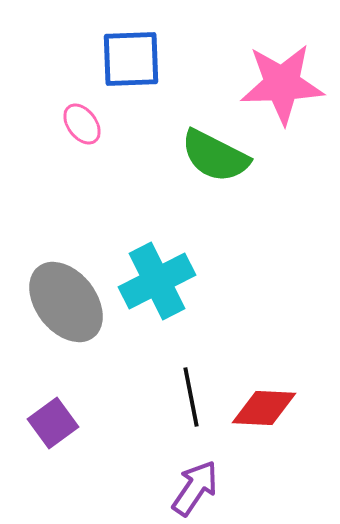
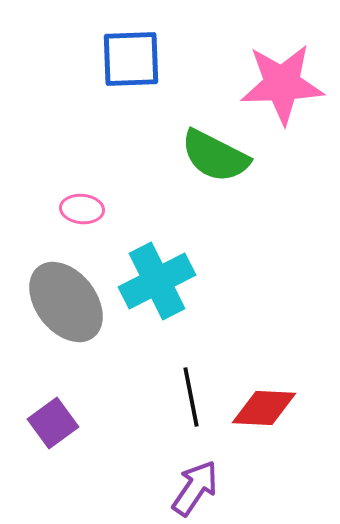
pink ellipse: moved 85 px down; rotated 48 degrees counterclockwise
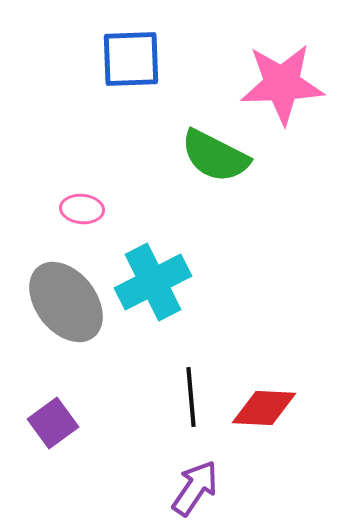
cyan cross: moved 4 px left, 1 px down
black line: rotated 6 degrees clockwise
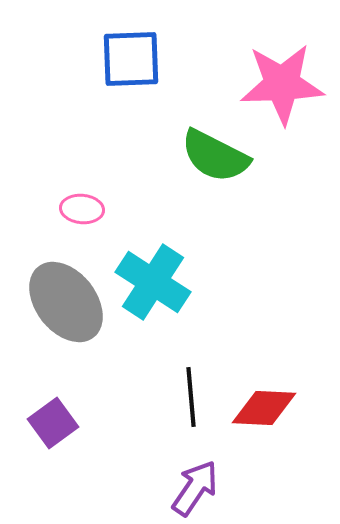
cyan cross: rotated 30 degrees counterclockwise
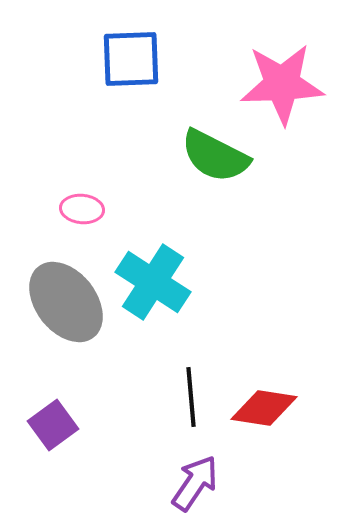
red diamond: rotated 6 degrees clockwise
purple square: moved 2 px down
purple arrow: moved 5 px up
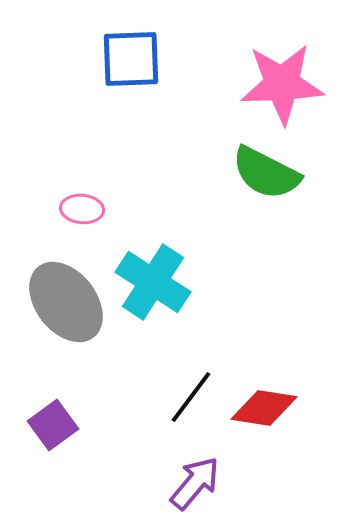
green semicircle: moved 51 px right, 17 px down
black line: rotated 42 degrees clockwise
purple arrow: rotated 6 degrees clockwise
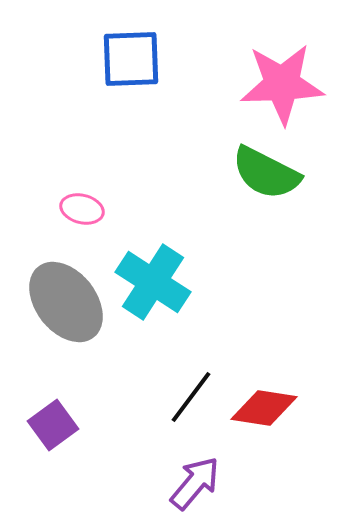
pink ellipse: rotated 9 degrees clockwise
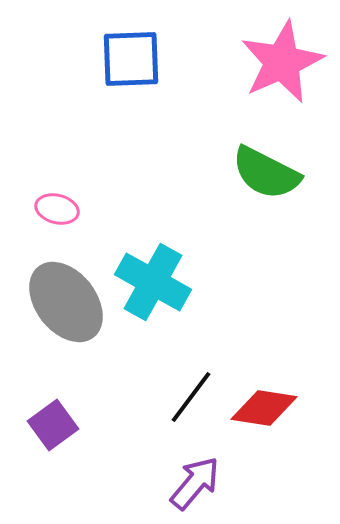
pink star: moved 22 px up; rotated 22 degrees counterclockwise
pink ellipse: moved 25 px left
cyan cross: rotated 4 degrees counterclockwise
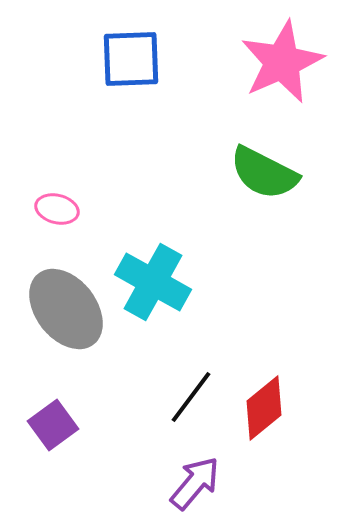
green semicircle: moved 2 px left
gray ellipse: moved 7 px down
red diamond: rotated 48 degrees counterclockwise
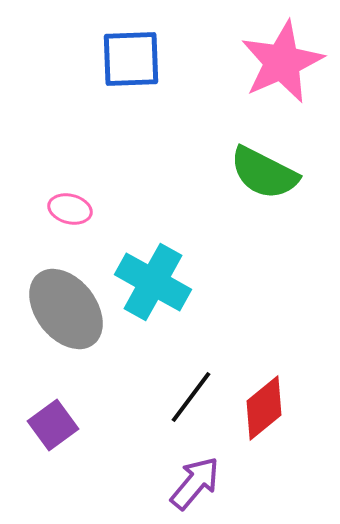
pink ellipse: moved 13 px right
